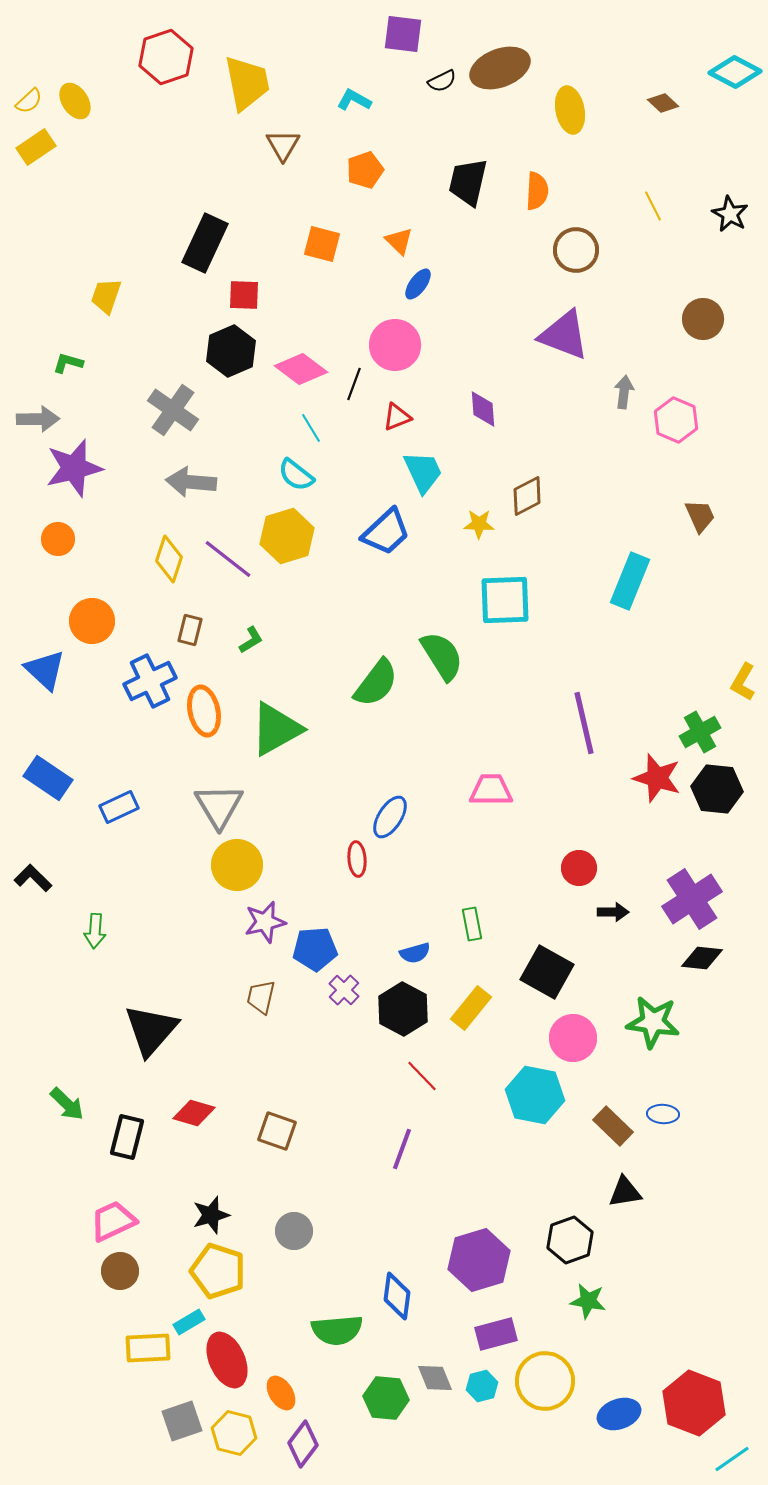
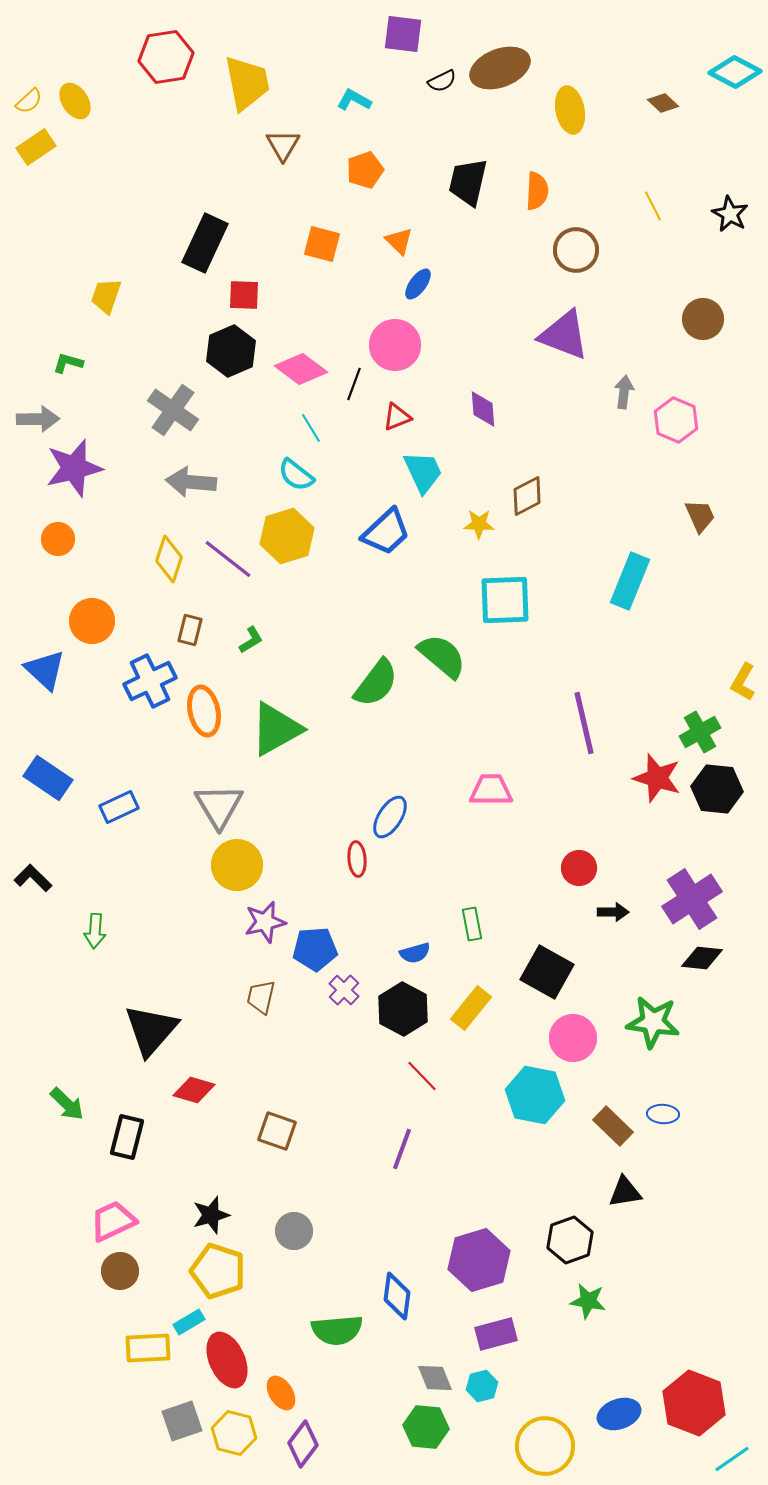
red hexagon at (166, 57): rotated 10 degrees clockwise
green semicircle at (442, 656): rotated 18 degrees counterclockwise
red diamond at (194, 1113): moved 23 px up
yellow circle at (545, 1381): moved 65 px down
green hexagon at (386, 1398): moved 40 px right, 29 px down
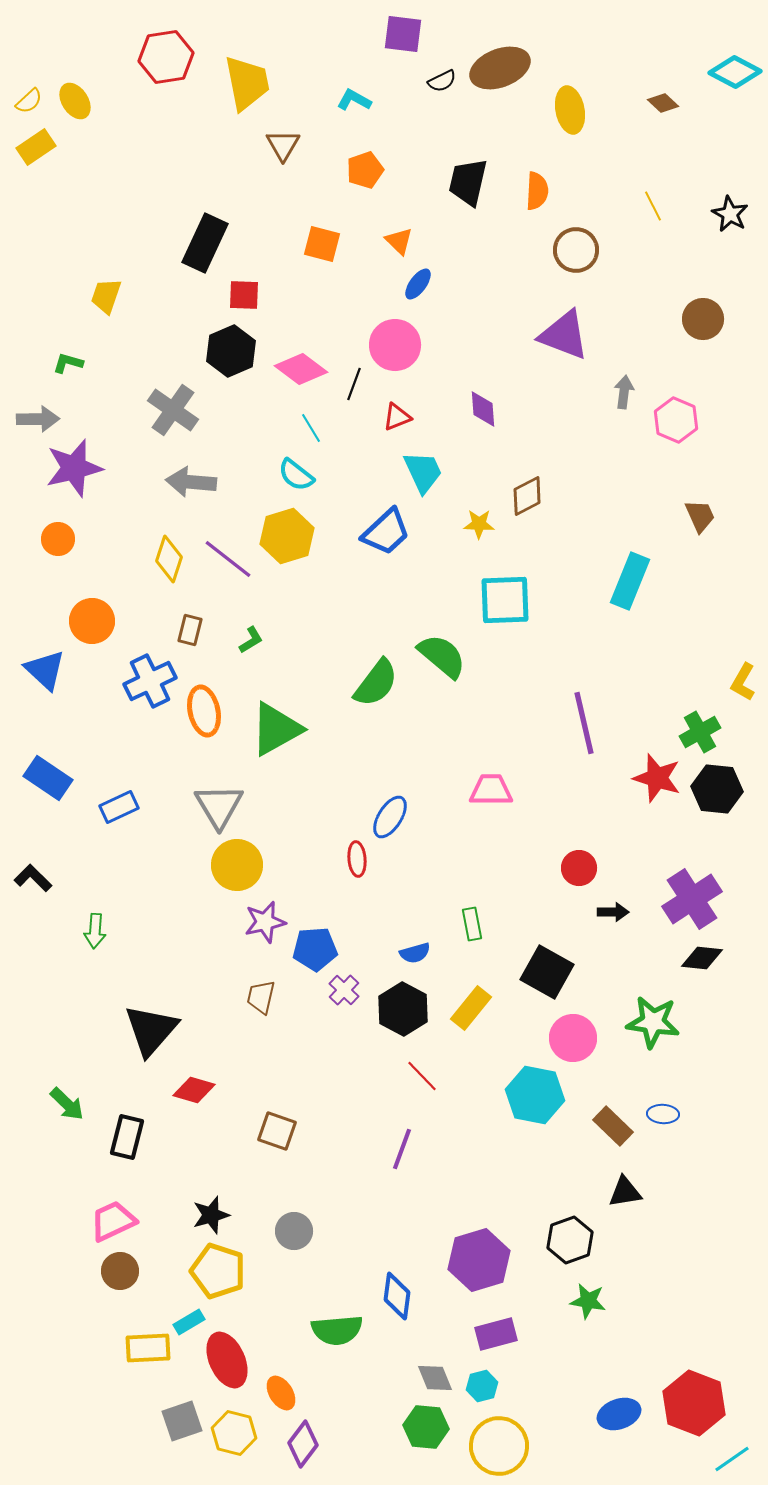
yellow circle at (545, 1446): moved 46 px left
